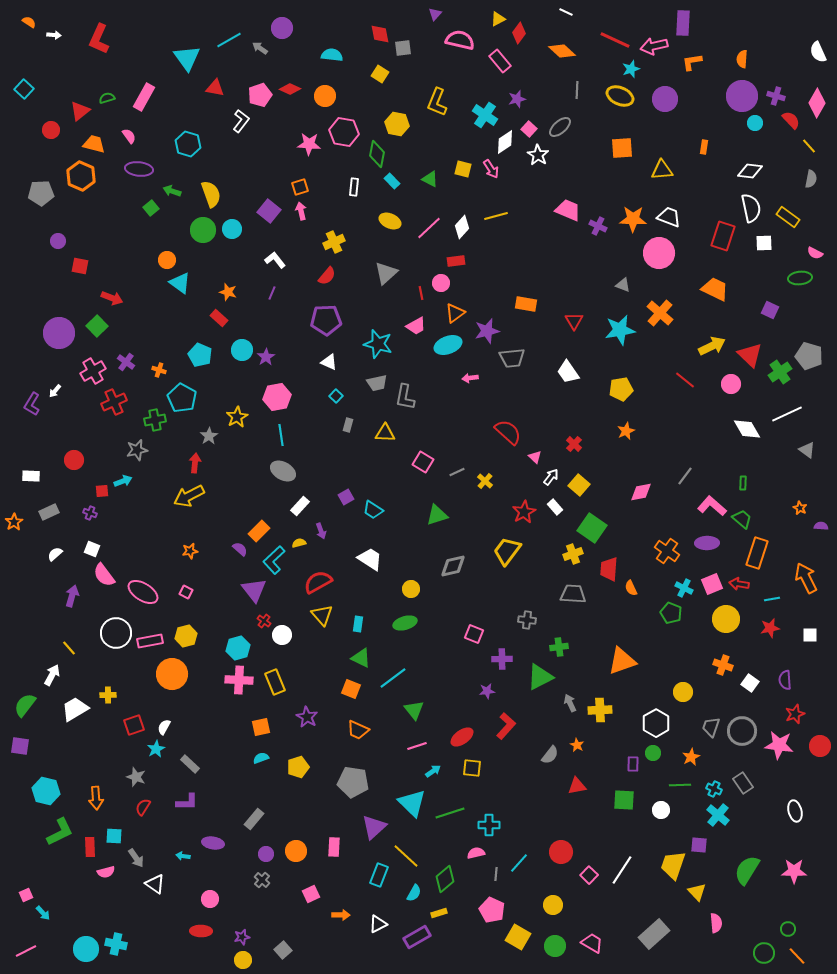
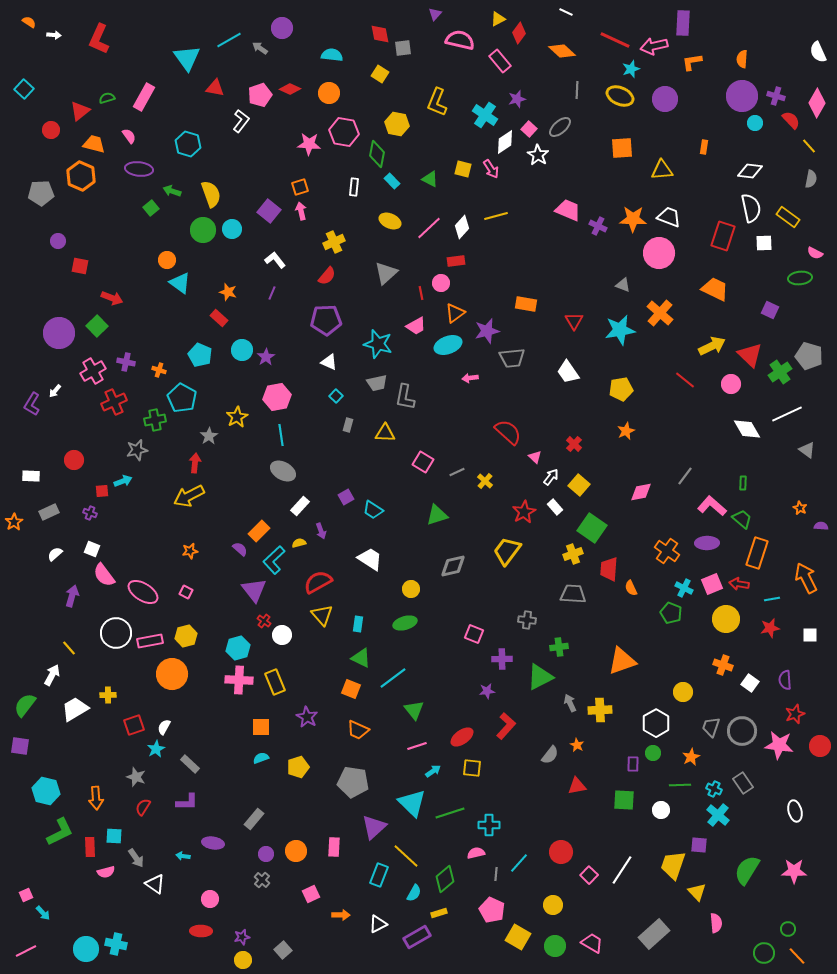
orange circle at (325, 96): moved 4 px right, 3 px up
purple cross at (126, 362): rotated 24 degrees counterclockwise
orange square at (261, 727): rotated 12 degrees clockwise
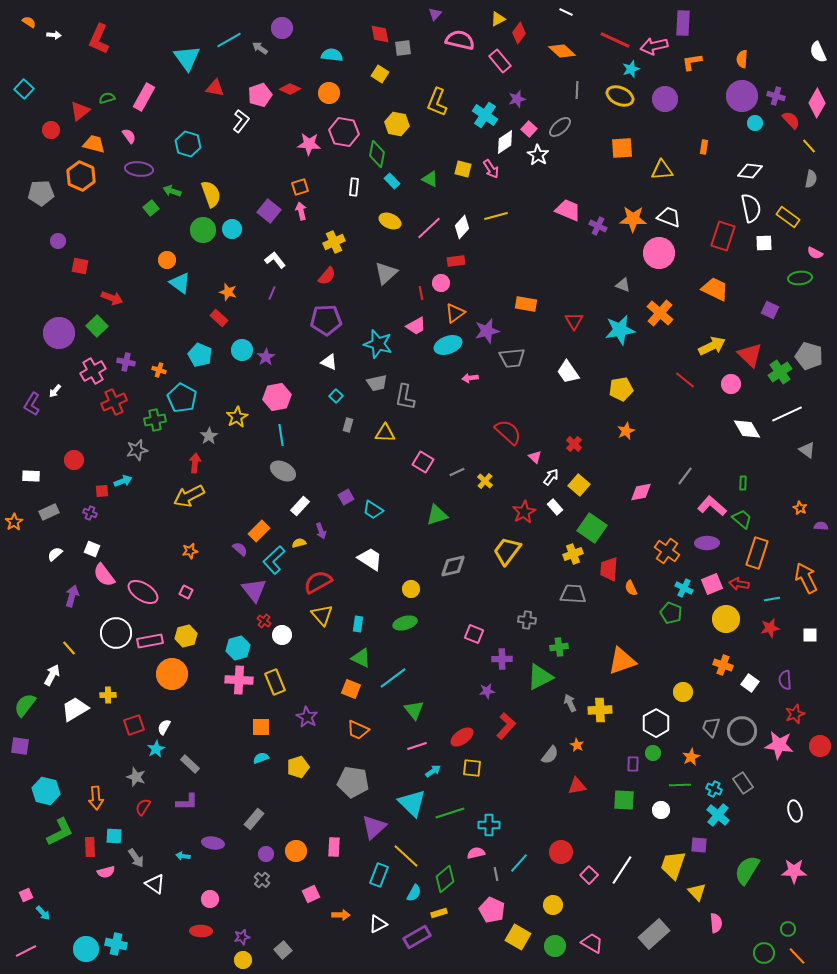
gray line at (496, 874): rotated 16 degrees counterclockwise
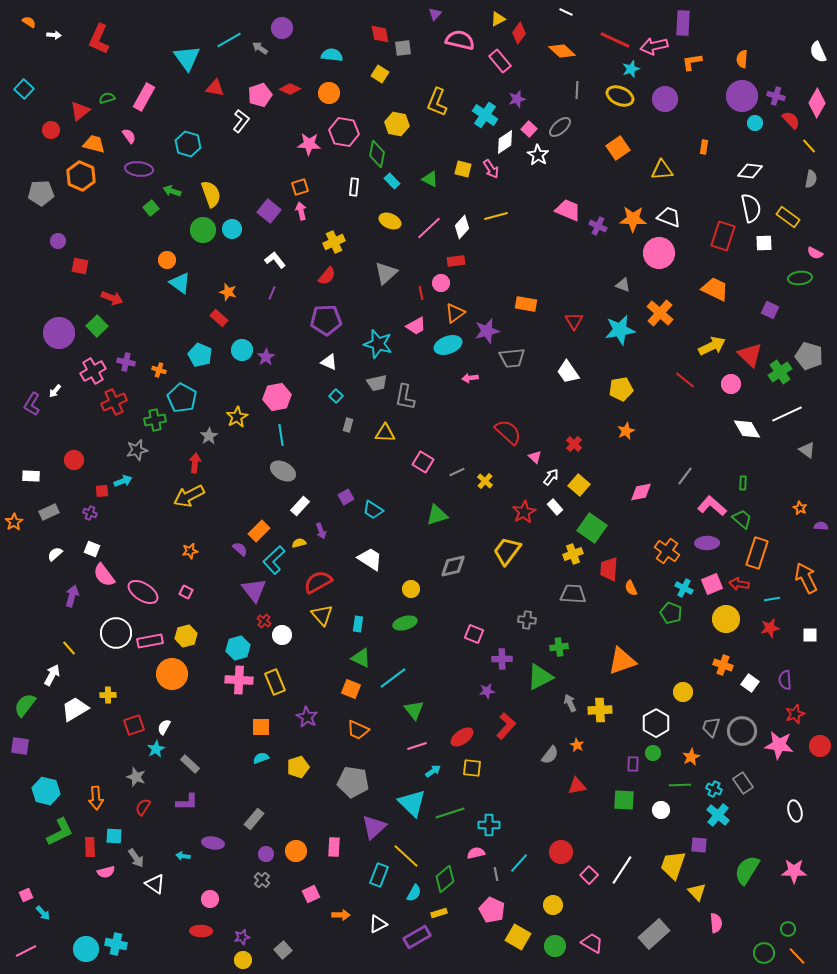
orange square at (622, 148): moved 4 px left; rotated 30 degrees counterclockwise
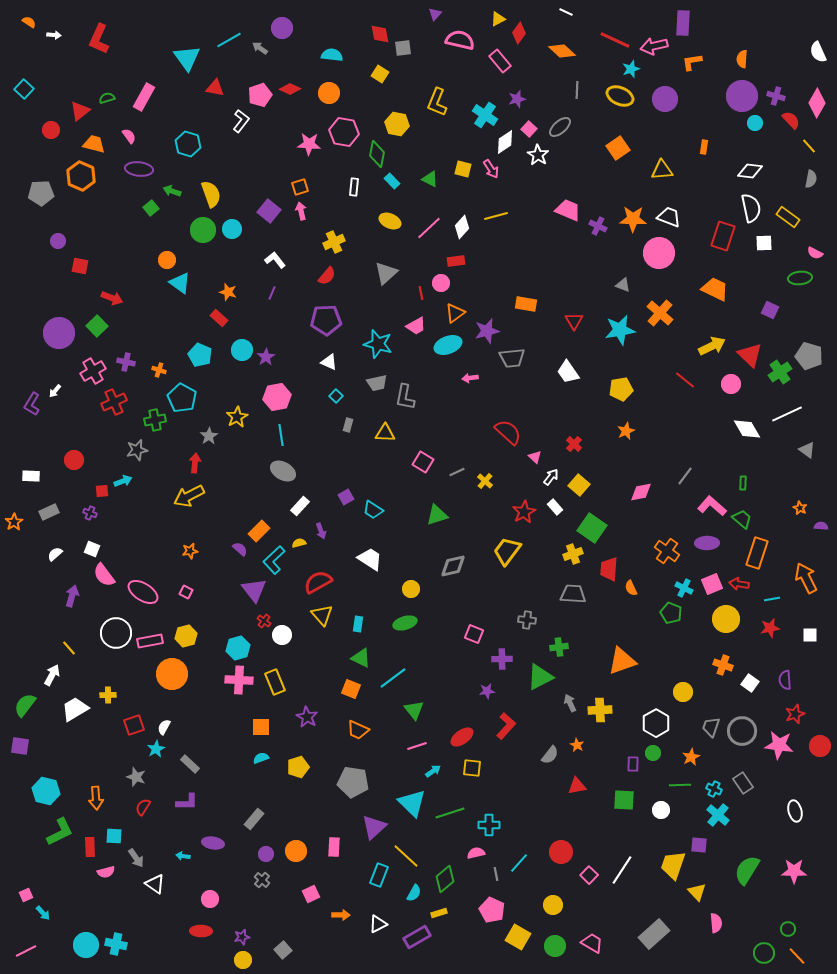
cyan circle at (86, 949): moved 4 px up
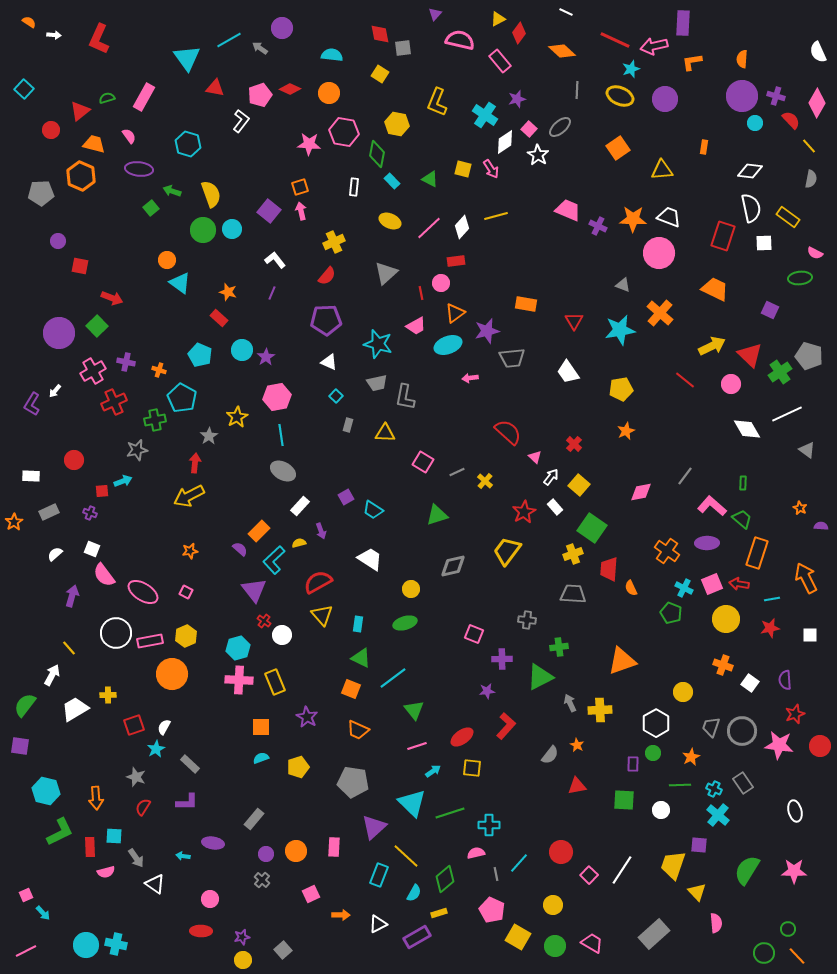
yellow hexagon at (186, 636): rotated 10 degrees counterclockwise
